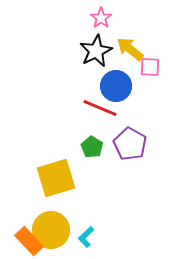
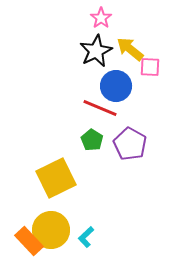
green pentagon: moved 7 px up
yellow square: rotated 9 degrees counterclockwise
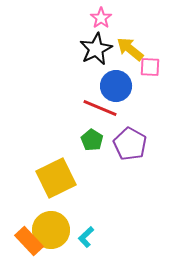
black star: moved 2 px up
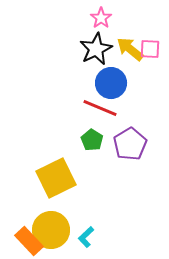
pink square: moved 18 px up
blue circle: moved 5 px left, 3 px up
purple pentagon: rotated 12 degrees clockwise
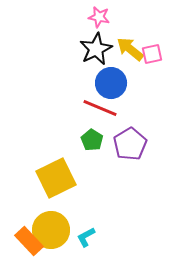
pink star: moved 2 px left, 1 px up; rotated 25 degrees counterclockwise
pink square: moved 2 px right, 5 px down; rotated 15 degrees counterclockwise
cyan L-shape: rotated 15 degrees clockwise
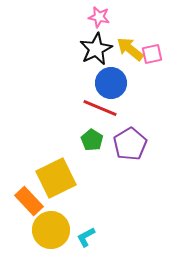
orange rectangle: moved 40 px up
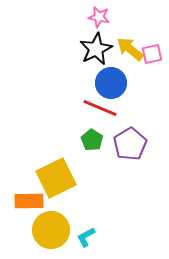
orange rectangle: rotated 48 degrees counterclockwise
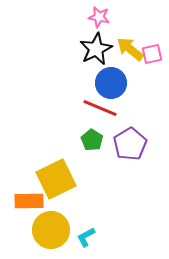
yellow square: moved 1 px down
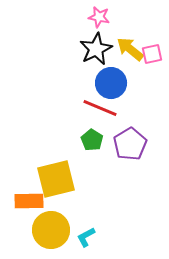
yellow square: rotated 12 degrees clockwise
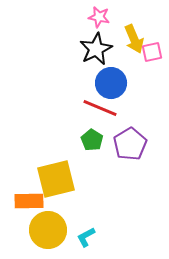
yellow arrow: moved 4 px right, 10 px up; rotated 152 degrees counterclockwise
pink square: moved 2 px up
yellow circle: moved 3 px left
